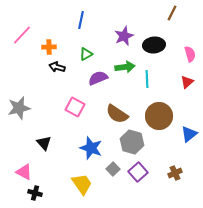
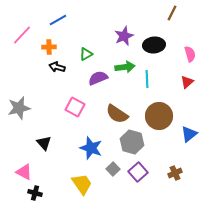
blue line: moved 23 px left; rotated 48 degrees clockwise
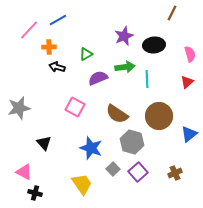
pink line: moved 7 px right, 5 px up
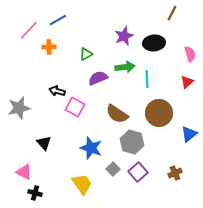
black ellipse: moved 2 px up
black arrow: moved 24 px down
brown circle: moved 3 px up
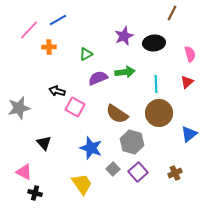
green arrow: moved 5 px down
cyan line: moved 9 px right, 5 px down
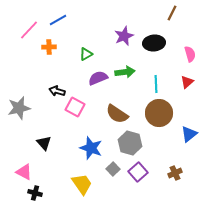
gray hexagon: moved 2 px left, 1 px down
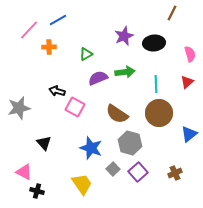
black cross: moved 2 px right, 2 px up
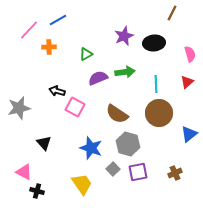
gray hexagon: moved 2 px left, 1 px down
purple square: rotated 30 degrees clockwise
